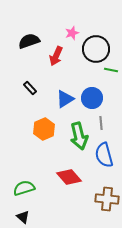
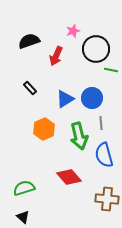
pink star: moved 1 px right, 2 px up
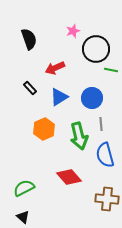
black semicircle: moved 2 px up; rotated 90 degrees clockwise
red arrow: moved 1 px left, 12 px down; rotated 42 degrees clockwise
blue triangle: moved 6 px left, 2 px up
gray line: moved 1 px down
blue semicircle: moved 1 px right
green semicircle: rotated 10 degrees counterclockwise
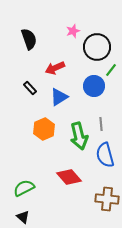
black circle: moved 1 px right, 2 px up
green line: rotated 64 degrees counterclockwise
blue circle: moved 2 px right, 12 px up
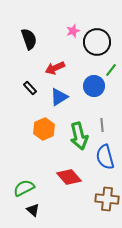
black circle: moved 5 px up
gray line: moved 1 px right, 1 px down
blue semicircle: moved 2 px down
black triangle: moved 10 px right, 7 px up
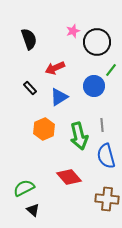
blue semicircle: moved 1 px right, 1 px up
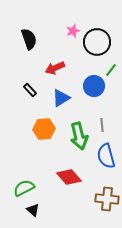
black rectangle: moved 2 px down
blue triangle: moved 2 px right, 1 px down
orange hexagon: rotated 20 degrees clockwise
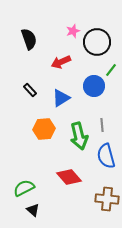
red arrow: moved 6 px right, 6 px up
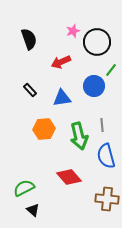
blue triangle: moved 1 px right; rotated 24 degrees clockwise
